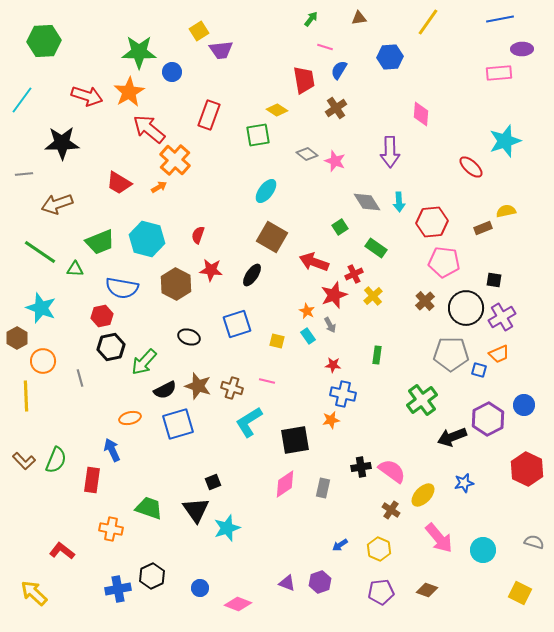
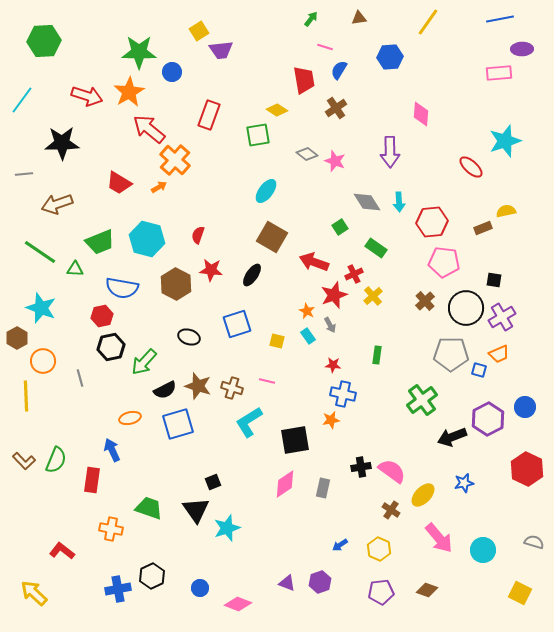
blue circle at (524, 405): moved 1 px right, 2 px down
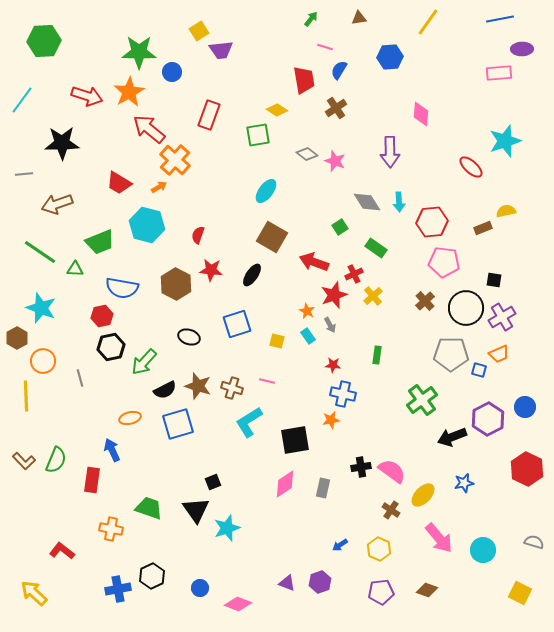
cyan hexagon at (147, 239): moved 14 px up
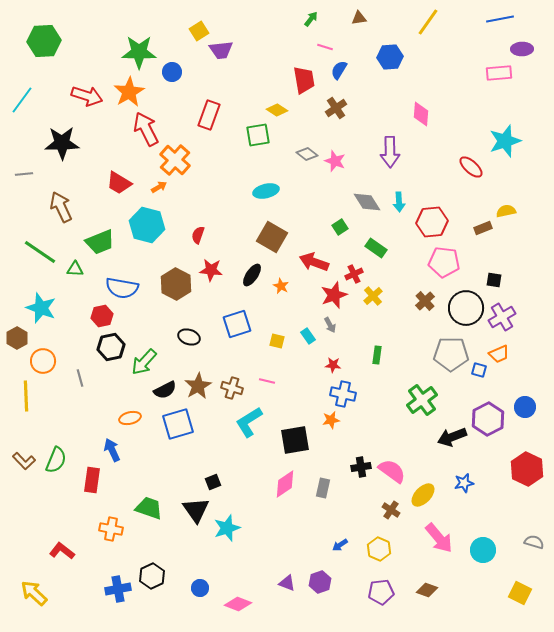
red arrow at (149, 129): moved 3 px left; rotated 24 degrees clockwise
cyan ellipse at (266, 191): rotated 40 degrees clockwise
brown arrow at (57, 204): moved 4 px right, 3 px down; rotated 84 degrees clockwise
orange star at (307, 311): moved 26 px left, 25 px up
brown star at (198, 386): rotated 24 degrees clockwise
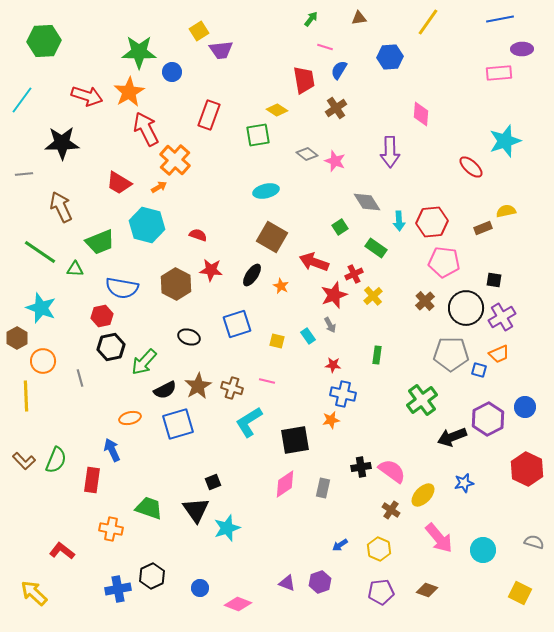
cyan arrow at (399, 202): moved 19 px down
red semicircle at (198, 235): rotated 90 degrees clockwise
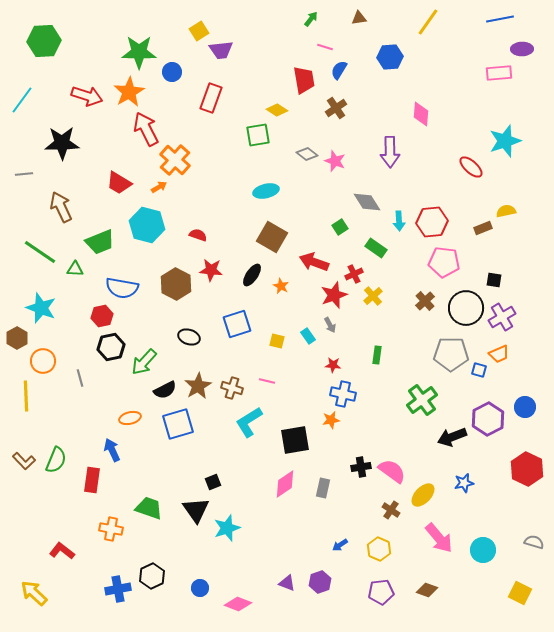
red rectangle at (209, 115): moved 2 px right, 17 px up
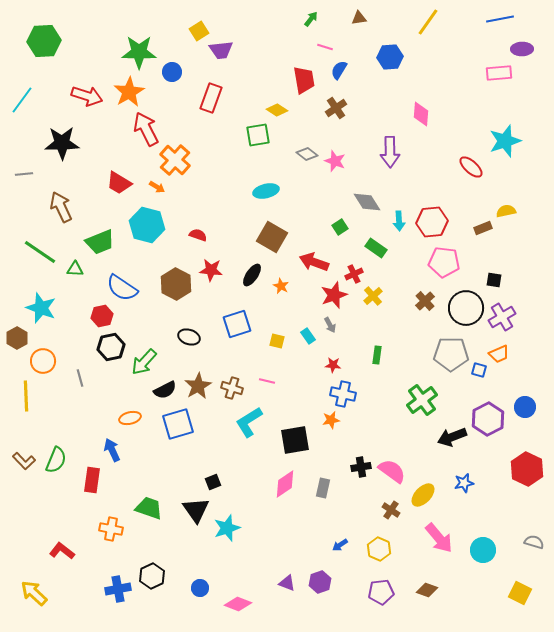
orange arrow at (159, 187): moved 2 px left; rotated 63 degrees clockwise
blue semicircle at (122, 288): rotated 24 degrees clockwise
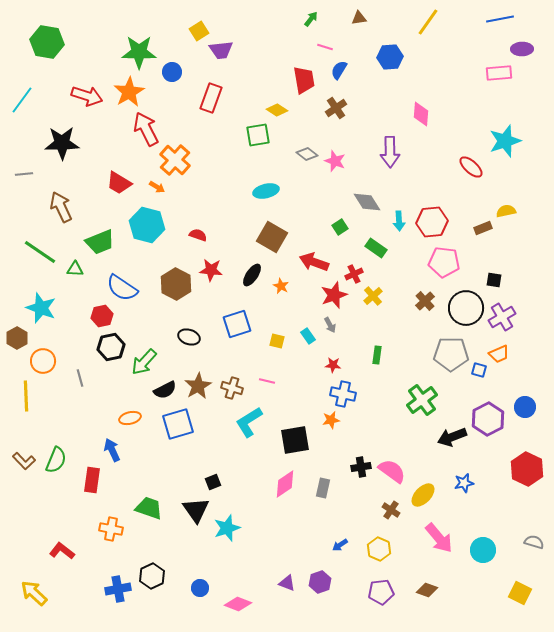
green hexagon at (44, 41): moved 3 px right, 1 px down; rotated 12 degrees clockwise
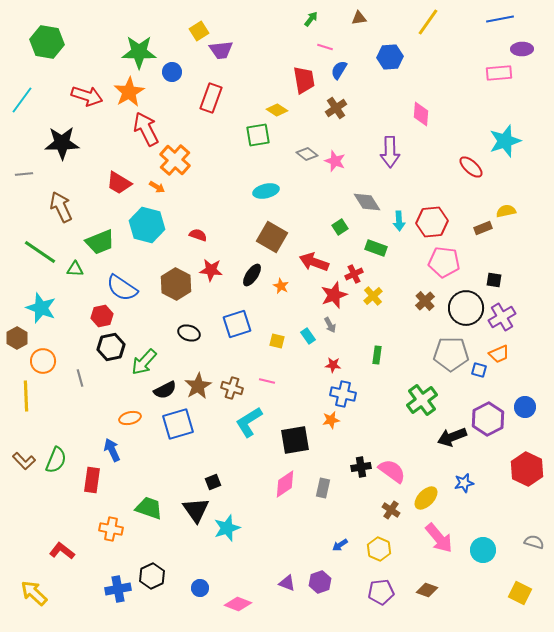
green rectangle at (376, 248): rotated 15 degrees counterclockwise
black ellipse at (189, 337): moved 4 px up
yellow ellipse at (423, 495): moved 3 px right, 3 px down
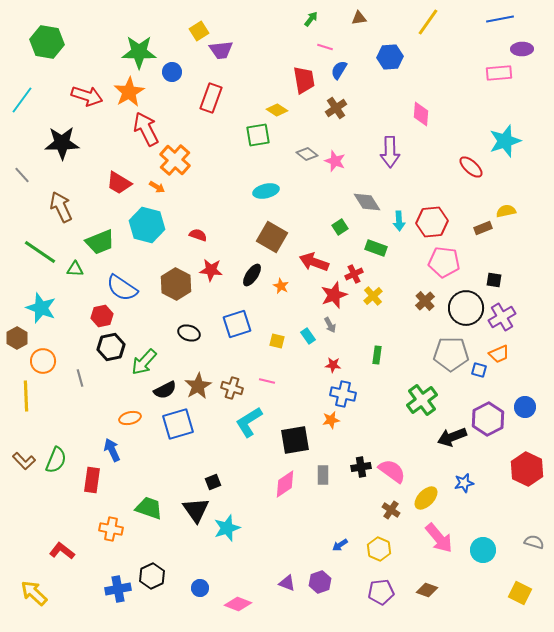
gray line at (24, 174): moved 2 px left, 1 px down; rotated 54 degrees clockwise
gray rectangle at (323, 488): moved 13 px up; rotated 12 degrees counterclockwise
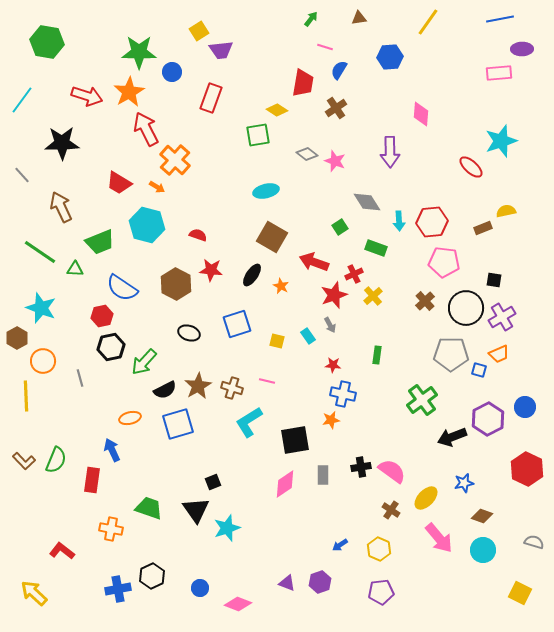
red trapezoid at (304, 80): moved 1 px left, 3 px down; rotated 20 degrees clockwise
cyan star at (505, 141): moved 4 px left
brown diamond at (427, 590): moved 55 px right, 74 px up
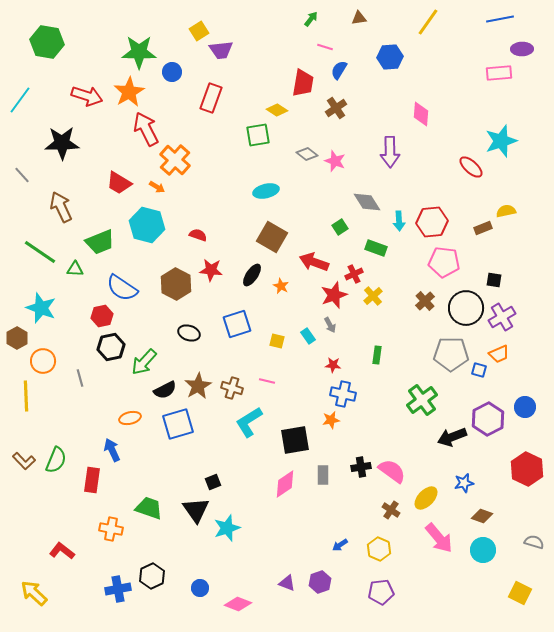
cyan line at (22, 100): moved 2 px left
